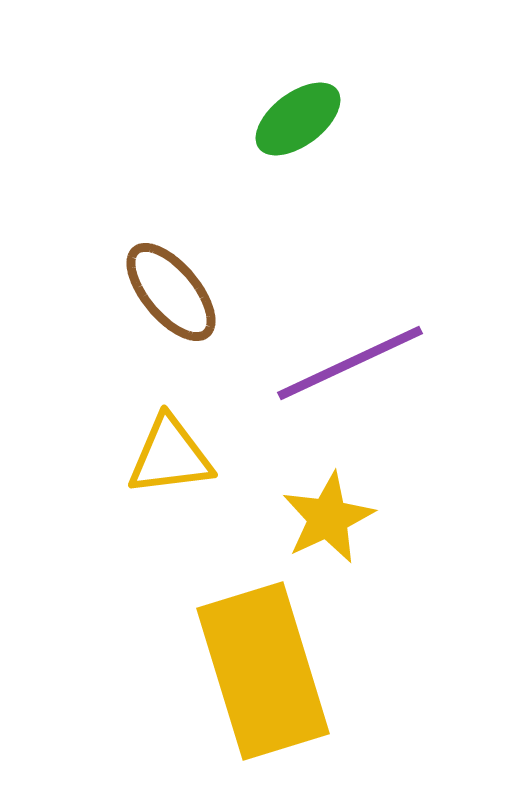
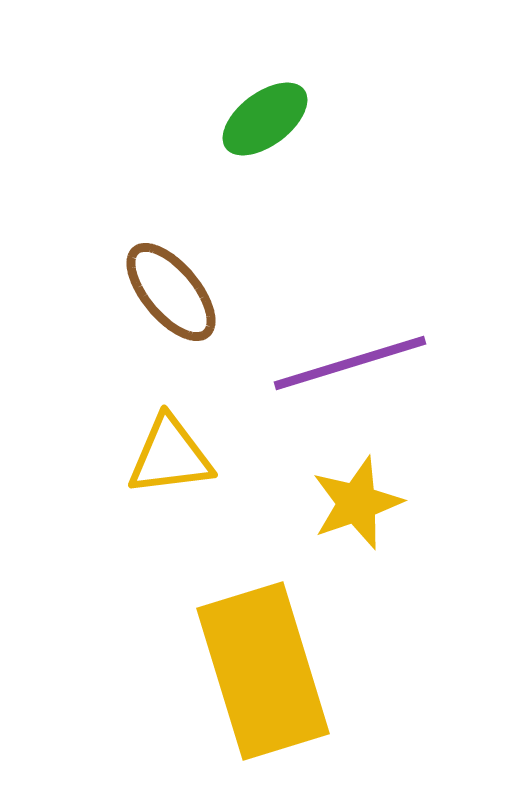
green ellipse: moved 33 px left
purple line: rotated 8 degrees clockwise
yellow star: moved 29 px right, 15 px up; rotated 6 degrees clockwise
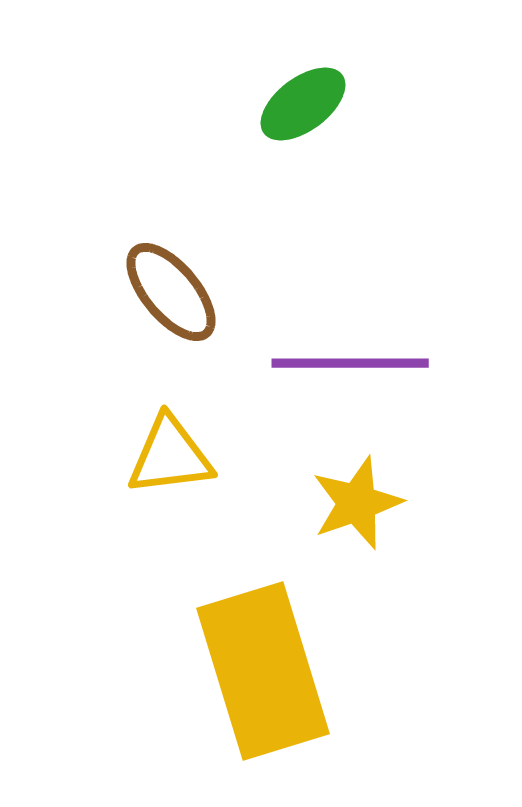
green ellipse: moved 38 px right, 15 px up
purple line: rotated 17 degrees clockwise
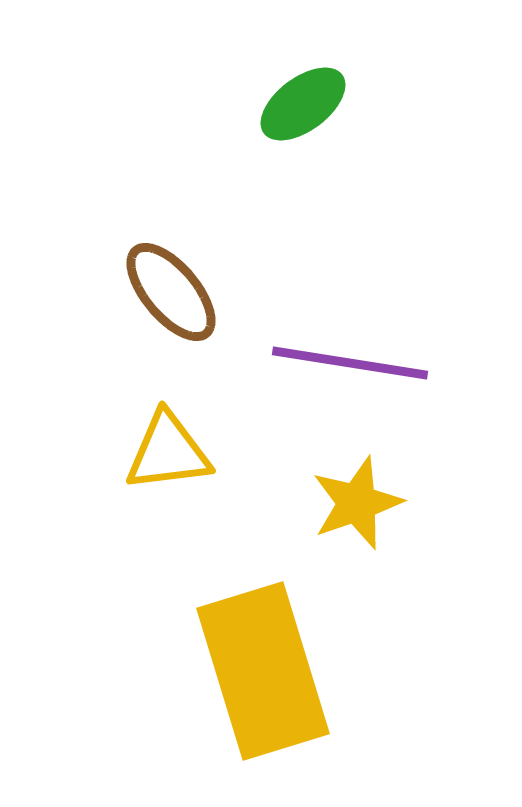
purple line: rotated 9 degrees clockwise
yellow triangle: moved 2 px left, 4 px up
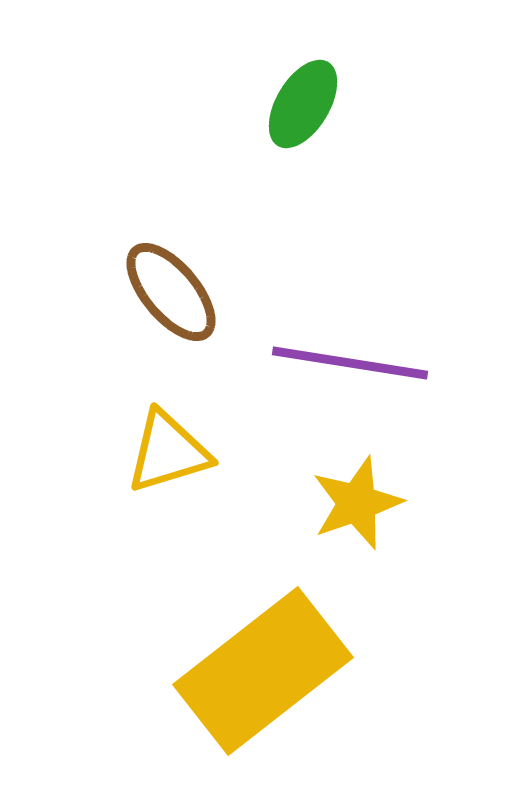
green ellipse: rotated 22 degrees counterclockwise
yellow triangle: rotated 10 degrees counterclockwise
yellow rectangle: rotated 69 degrees clockwise
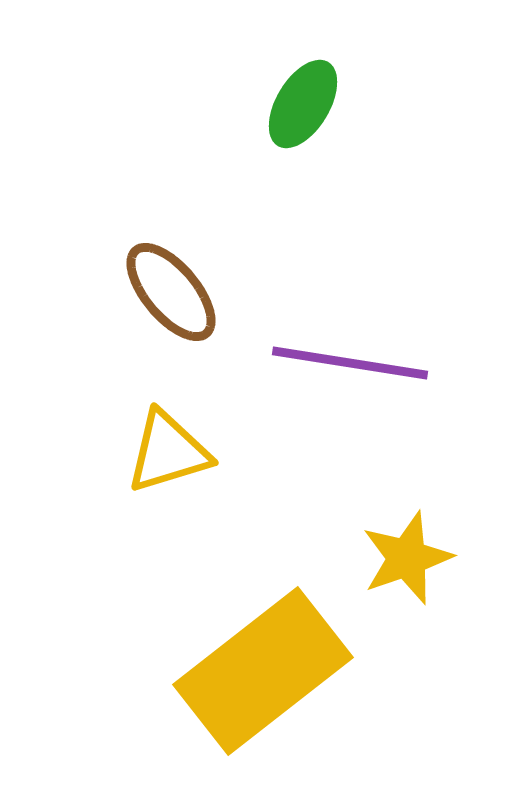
yellow star: moved 50 px right, 55 px down
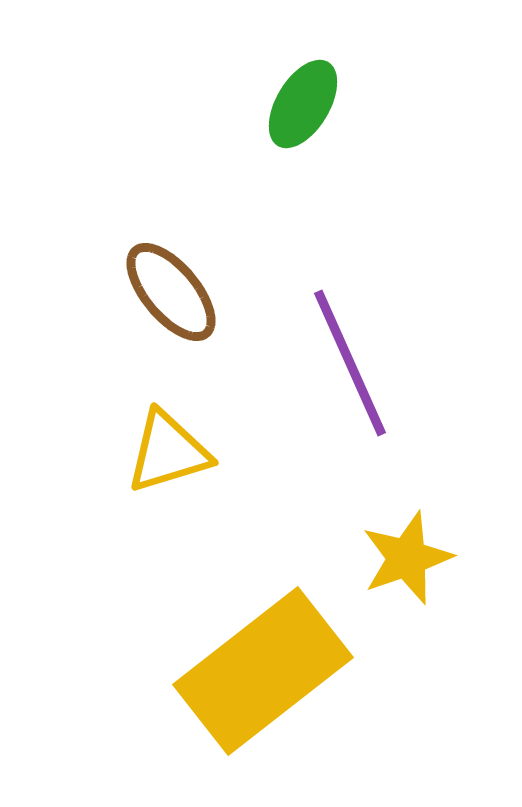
purple line: rotated 57 degrees clockwise
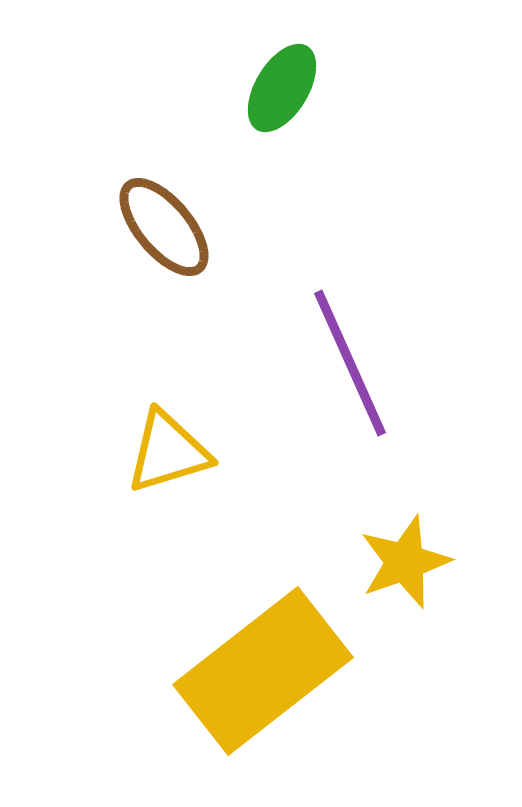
green ellipse: moved 21 px left, 16 px up
brown ellipse: moved 7 px left, 65 px up
yellow star: moved 2 px left, 4 px down
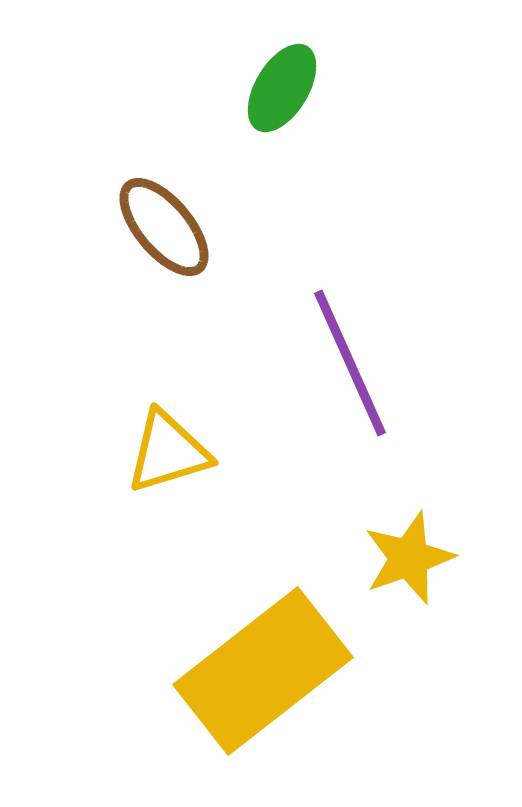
yellow star: moved 4 px right, 4 px up
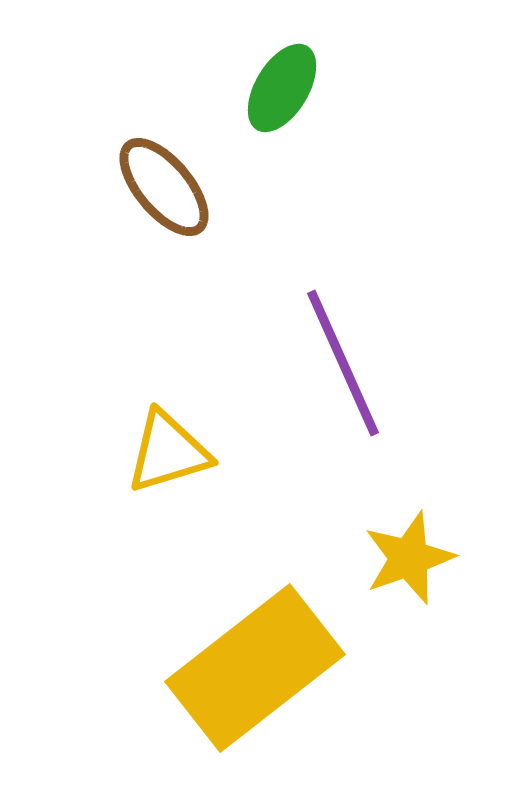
brown ellipse: moved 40 px up
purple line: moved 7 px left
yellow rectangle: moved 8 px left, 3 px up
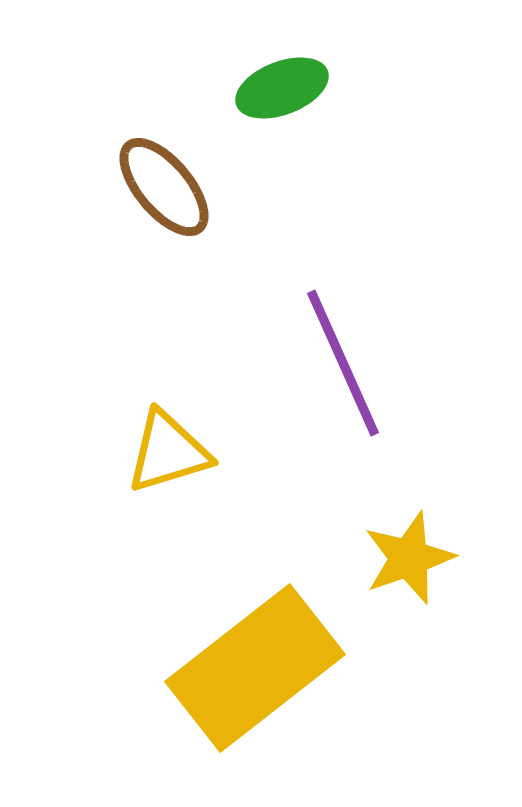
green ellipse: rotated 38 degrees clockwise
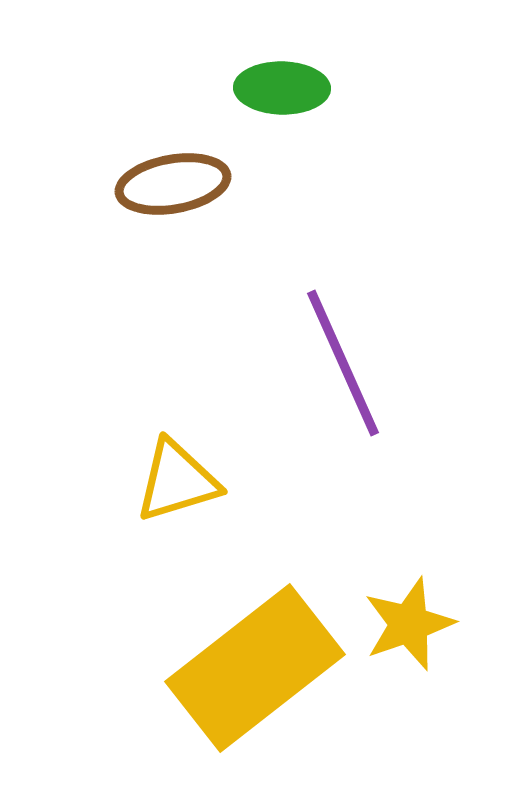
green ellipse: rotated 22 degrees clockwise
brown ellipse: moved 9 px right, 3 px up; rotated 60 degrees counterclockwise
yellow triangle: moved 9 px right, 29 px down
yellow star: moved 66 px down
